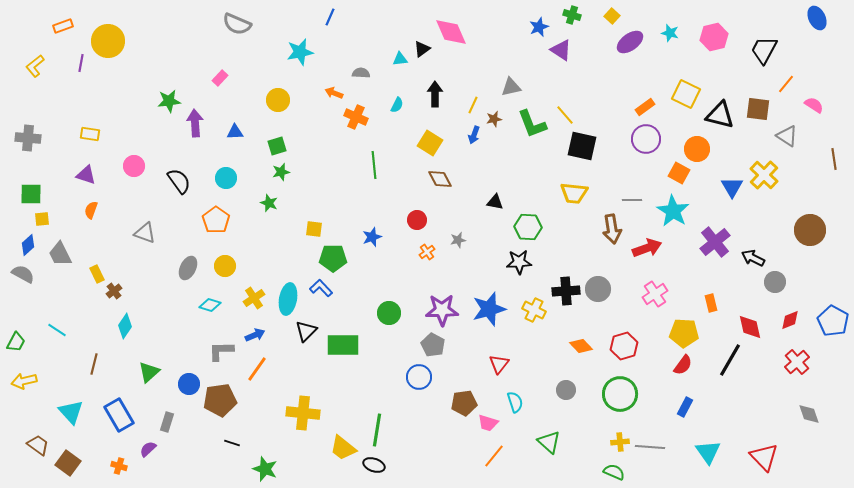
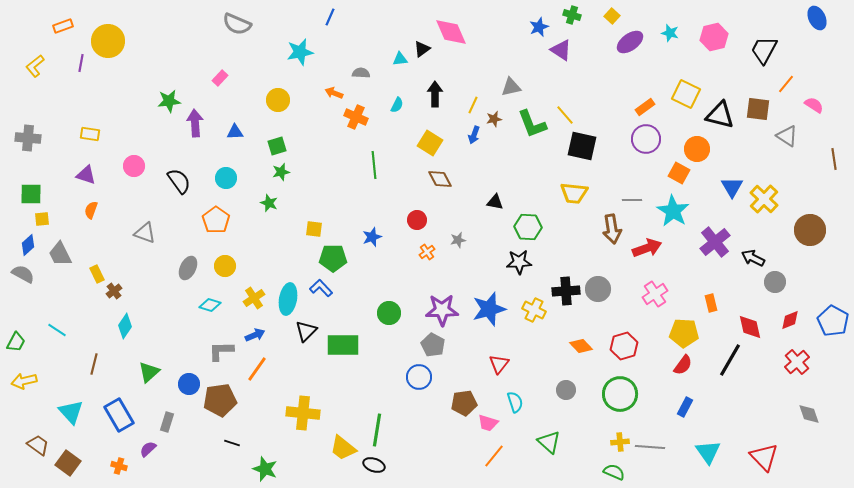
yellow cross at (764, 175): moved 24 px down
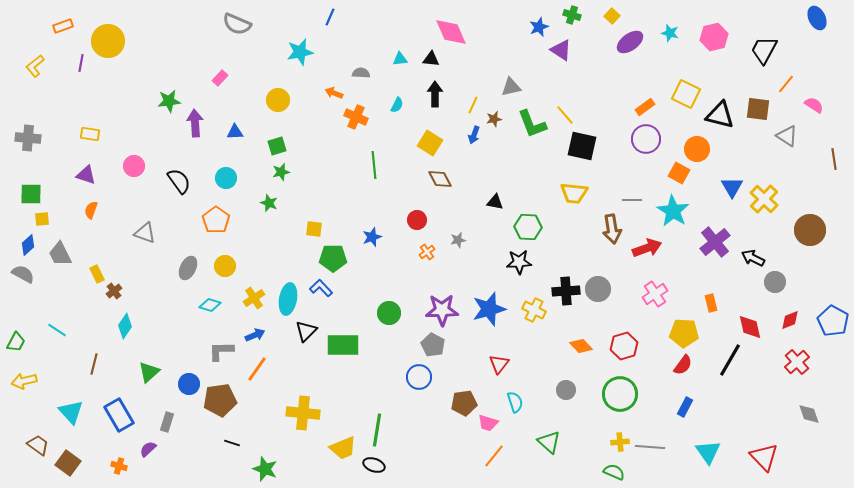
black triangle at (422, 49): moved 9 px right, 10 px down; rotated 42 degrees clockwise
yellow trapezoid at (343, 448): rotated 60 degrees counterclockwise
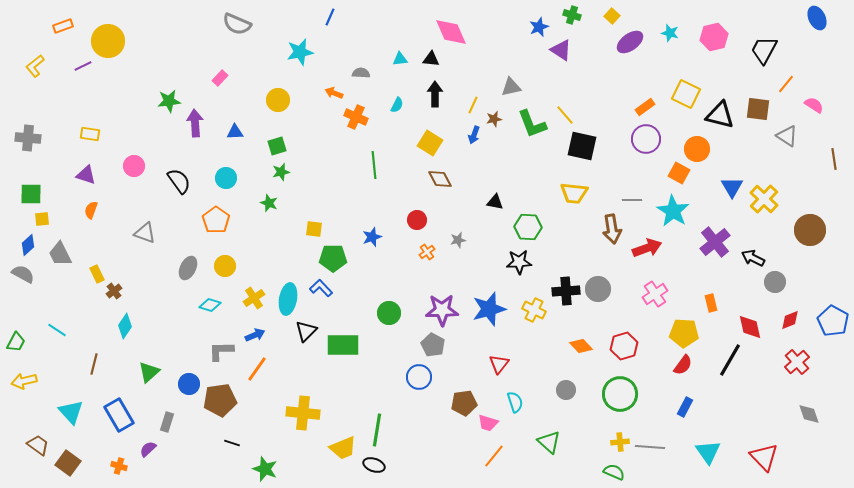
purple line at (81, 63): moved 2 px right, 3 px down; rotated 54 degrees clockwise
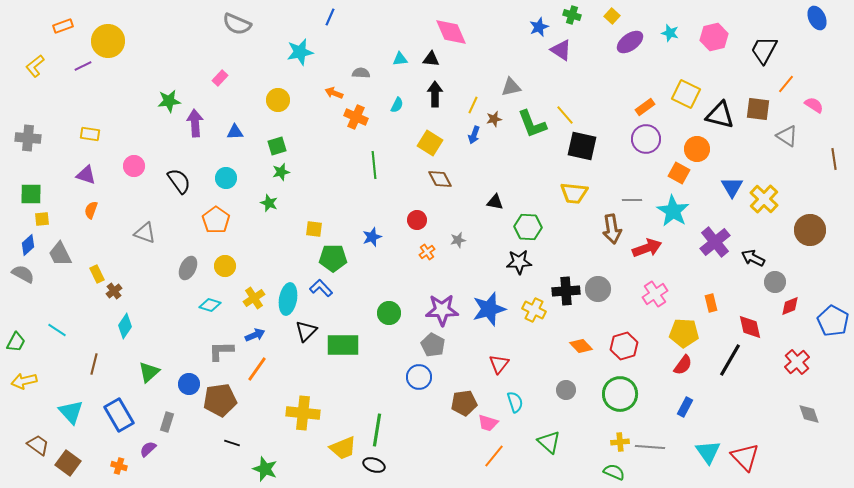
red diamond at (790, 320): moved 14 px up
red triangle at (764, 457): moved 19 px left
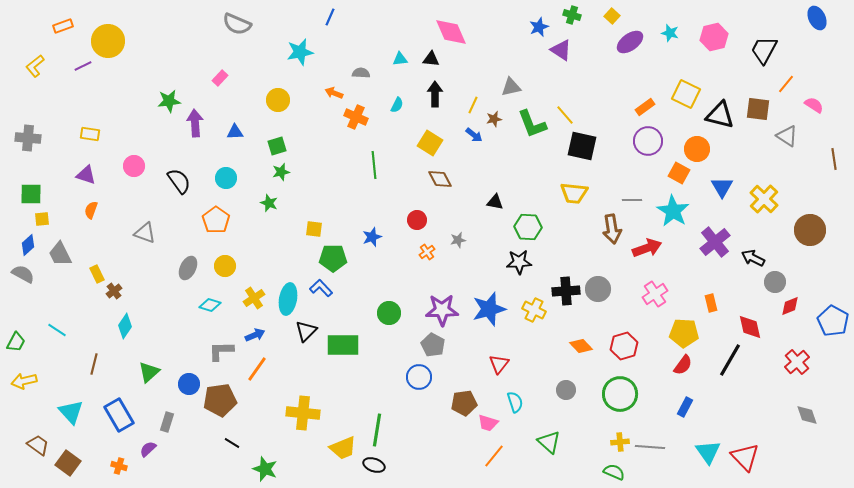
blue arrow at (474, 135): rotated 72 degrees counterclockwise
purple circle at (646, 139): moved 2 px right, 2 px down
blue triangle at (732, 187): moved 10 px left
gray diamond at (809, 414): moved 2 px left, 1 px down
black line at (232, 443): rotated 14 degrees clockwise
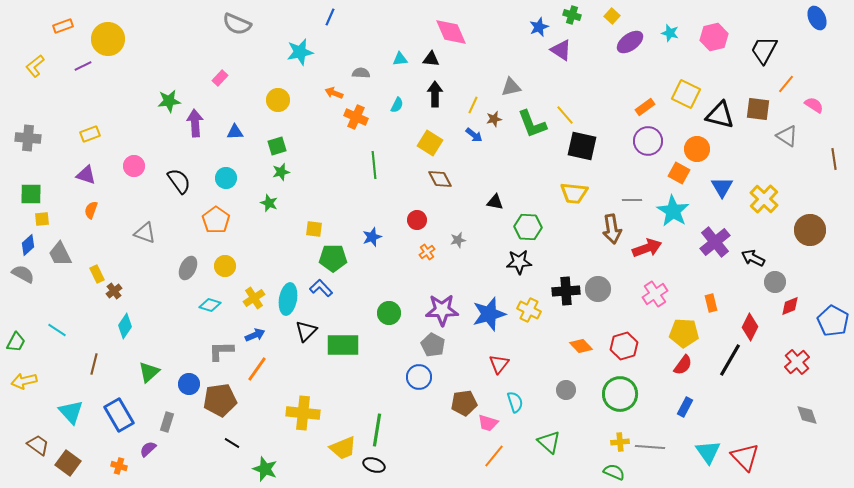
yellow circle at (108, 41): moved 2 px up
yellow rectangle at (90, 134): rotated 30 degrees counterclockwise
blue star at (489, 309): moved 5 px down
yellow cross at (534, 310): moved 5 px left
red diamond at (750, 327): rotated 40 degrees clockwise
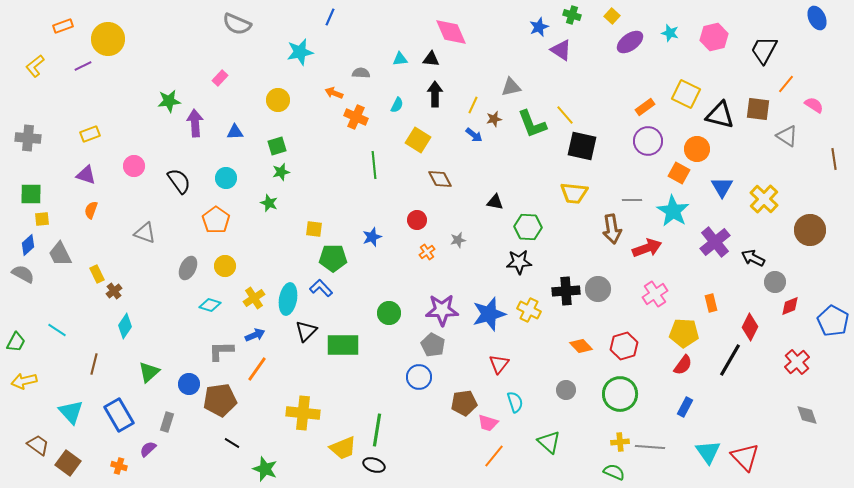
yellow square at (430, 143): moved 12 px left, 3 px up
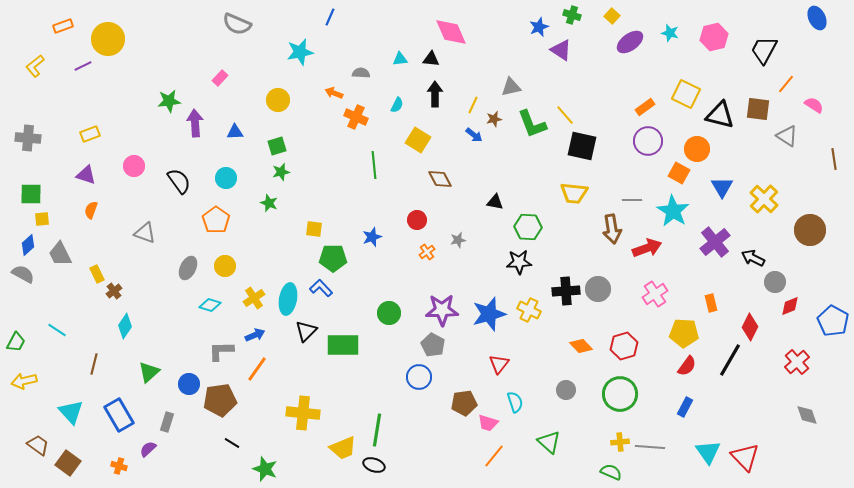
red semicircle at (683, 365): moved 4 px right, 1 px down
green semicircle at (614, 472): moved 3 px left
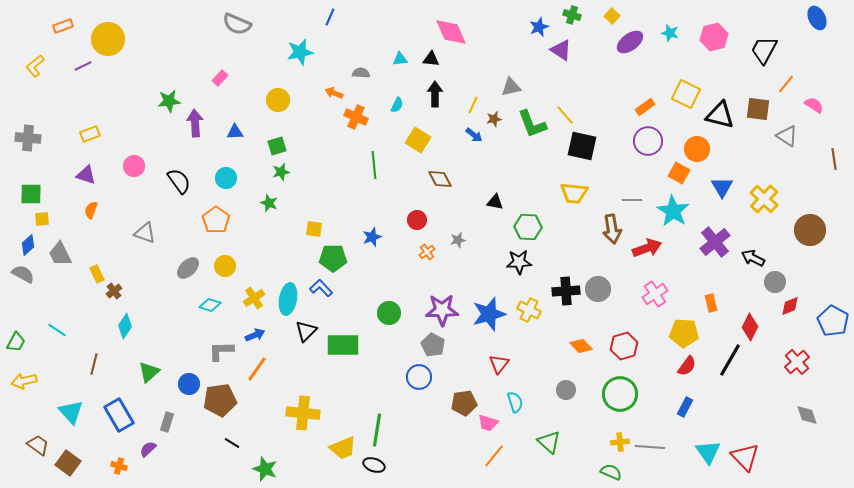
gray ellipse at (188, 268): rotated 20 degrees clockwise
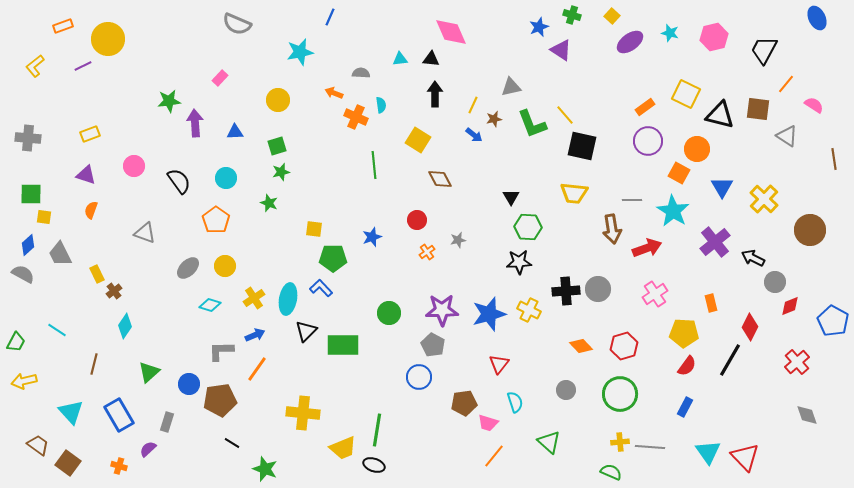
cyan semicircle at (397, 105): moved 16 px left; rotated 35 degrees counterclockwise
black triangle at (495, 202): moved 16 px right, 5 px up; rotated 48 degrees clockwise
yellow square at (42, 219): moved 2 px right, 2 px up; rotated 14 degrees clockwise
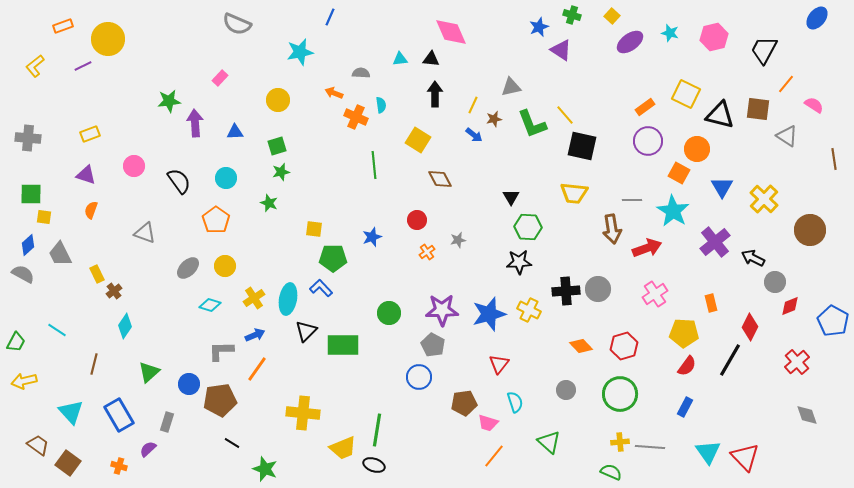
blue ellipse at (817, 18): rotated 65 degrees clockwise
